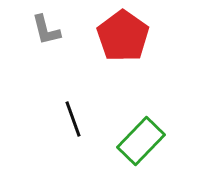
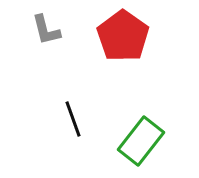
green rectangle: rotated 6 degrees counterclockwise
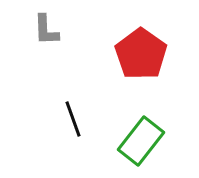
gray L-shape: rotated 12 degrees clockwise
red pentagon: moved 18 px right, 18 px down
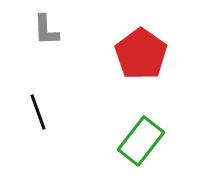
black line: moved 35 px left, 7 px up
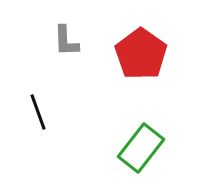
gray L-shape: moved 20 px right, 11 px down
green rectangle: moved 7 px down
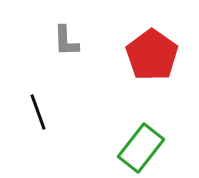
red pentagon: moved 11 px right, 1 px down
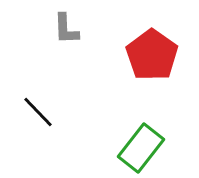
gray L-shape: moved 12 px up
black line: rotated 24 degrees counterclockwise
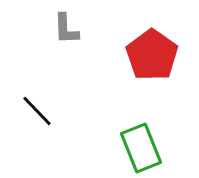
black line: moved 1 px left, 1 px up
green rectangle: rotated 60 degrees counterclockwise
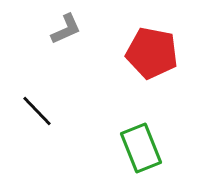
gray L-shape: rotated 112 degrees counterclockwise
red pentagon: moved 2 px up; rotated 24 degrees counterclockwise
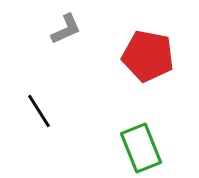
red pentagon: moved 4 px left, 3 px down
black line: moved 2 px right; rotated 12 degrees clockwise
